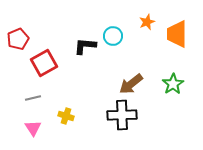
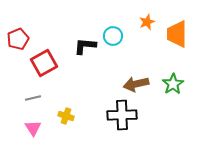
brown arrow: moved 5 px right; rotated 25 degrees clockwise
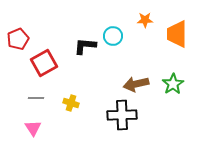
orange star: moved 2 px left, 2 px up; rotated 21 degrees clockwise
gray line: moved 3 px right; rotated 14 degrees clockwise
yellow cross: moved 5 px right, 13 px up
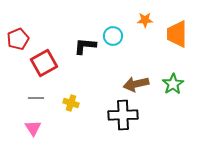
black cross: moved 1 px right
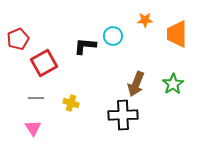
brown arrow: rotated 55 degrees counterclockwise
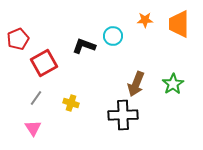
orange trapezoid: moved 2 px right, 10 px up
black L-shape: moved 1 px left; rotated 15 degrees clockwise
gray line: rotated 56 degrees counterclockwise
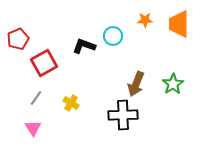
yellow cross: rotated 14 degrees clockwise
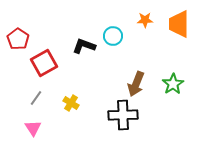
red pentagon: rotated 15 degrees counterclockwise
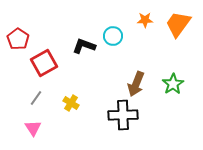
orange trapezoid: moved 1 px left; rotated 36 degrees clockwise
